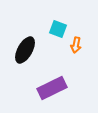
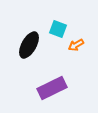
orange arrow: rotated 49 degrees clockwise
black ellipse: moved 4 px right, 5 px up
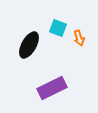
cyan square: moved 1 px up
orange arrow: moved 3 px right, 7 px up; rotated 77 degrees counterclockwise
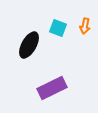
orange arrow: moved 6 px right, 12 px up; rotated 28 degrees clockwise
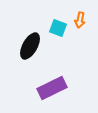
orange arrow: moved 5 px left, 6 px up
black ellipse: moved 1 px right, 1 px down
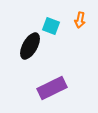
cyan square: moved 7 px left, 2 px up
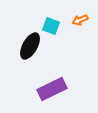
orange arrow: rotated 56 degrees clockwise
purple rectangle: moved 1 px down
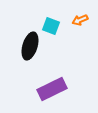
black ellipse: rotated 12 degrees counterclockwise
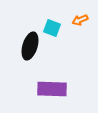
cyan square: moved 1 px right, 2 px down
purple rectangle: rotated 28 degrees clockwise
